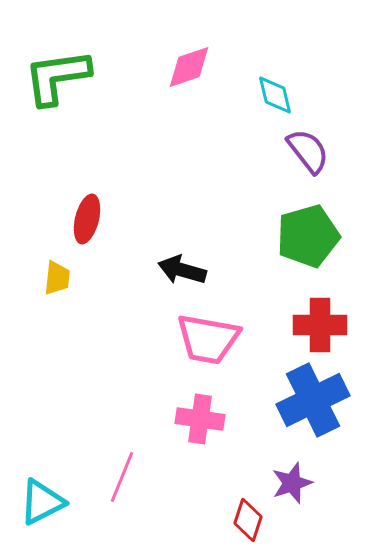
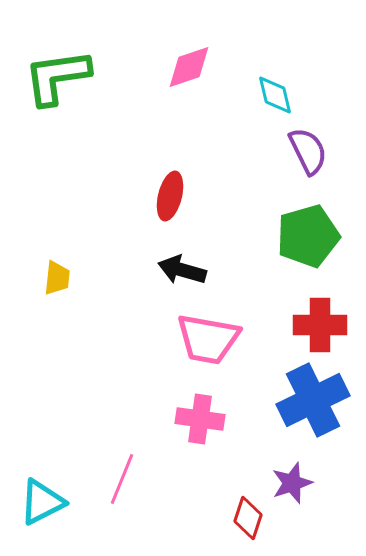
purple semicircle: rotated 12 degrees clockwise
red ellipse: moved 83 px right, 23 px up
pink line: moved 2 px down
red diamond: moved 2 px up
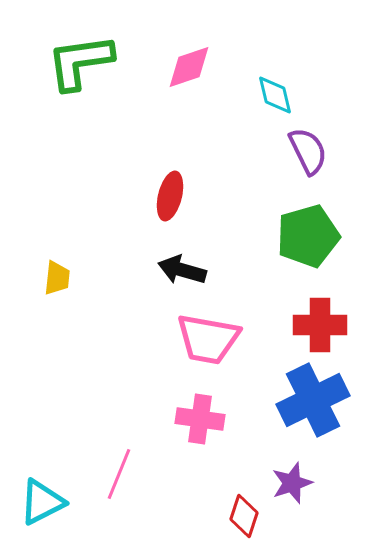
green L-shape: moved 23 px right, 15 px up
pink line: moved 3 px left, 5 px up
red diamond: moved 4 px left, 2 px up
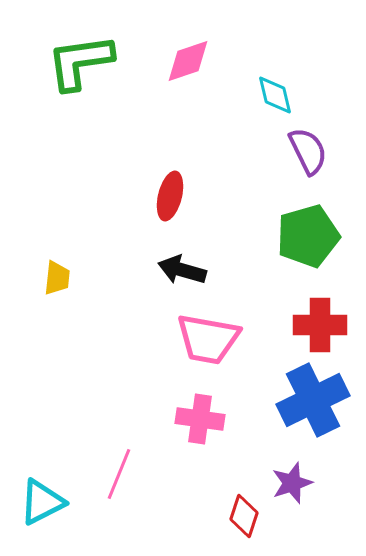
pink diamond: moved 1 px left, 6 px up
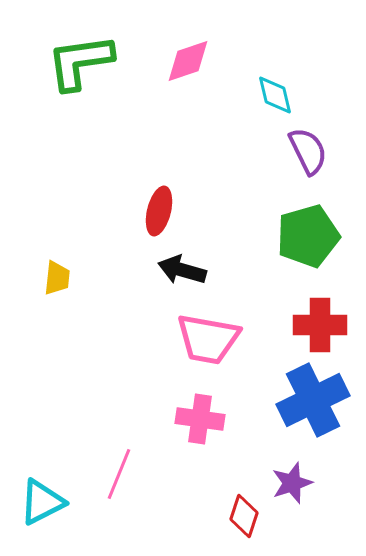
red ellipse: moved 11 px left, 15 px down
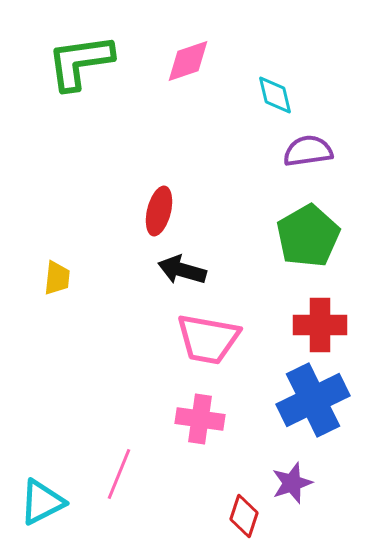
purple semicircle: rotated 72 degrees counterclockwise
green pentagon: rotated 14 degrees counterclockwise
